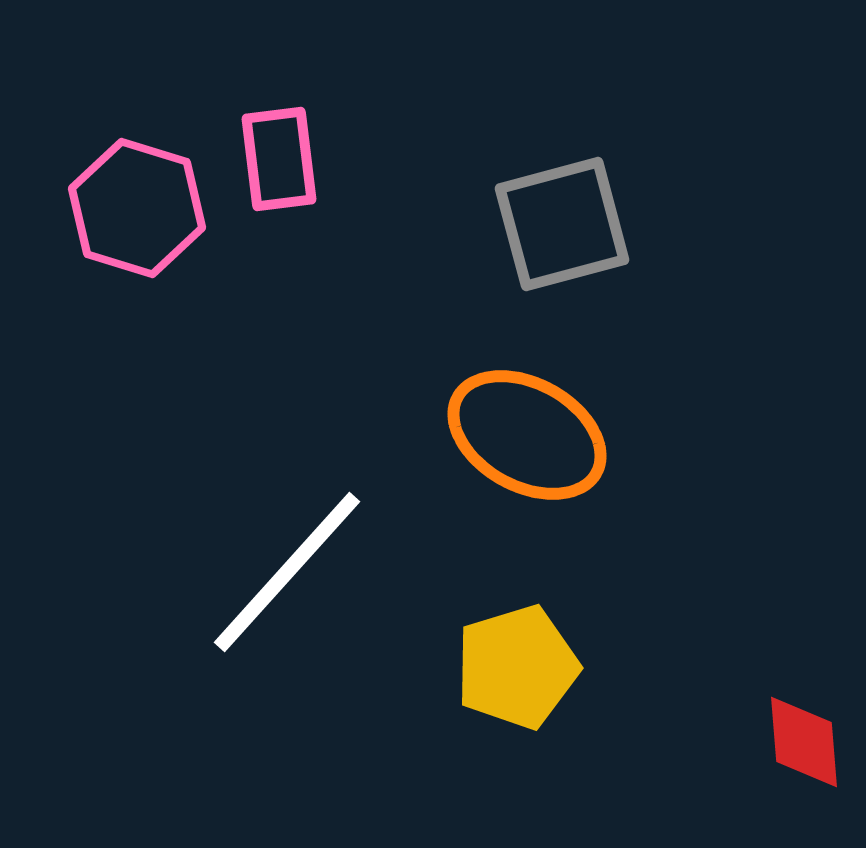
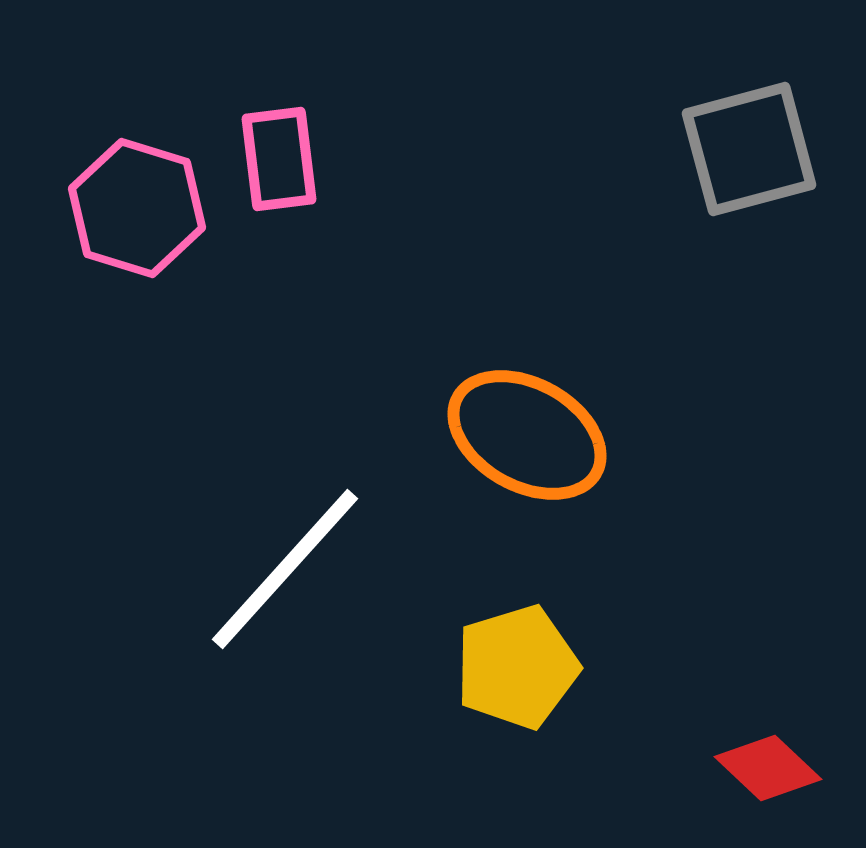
gray square: moved 187 px right, 75 px up
white line: moved 2 px left, 3 px up
red diamond: moved 36 px left, 26 px down; rotated 42 degrees counterclockwise
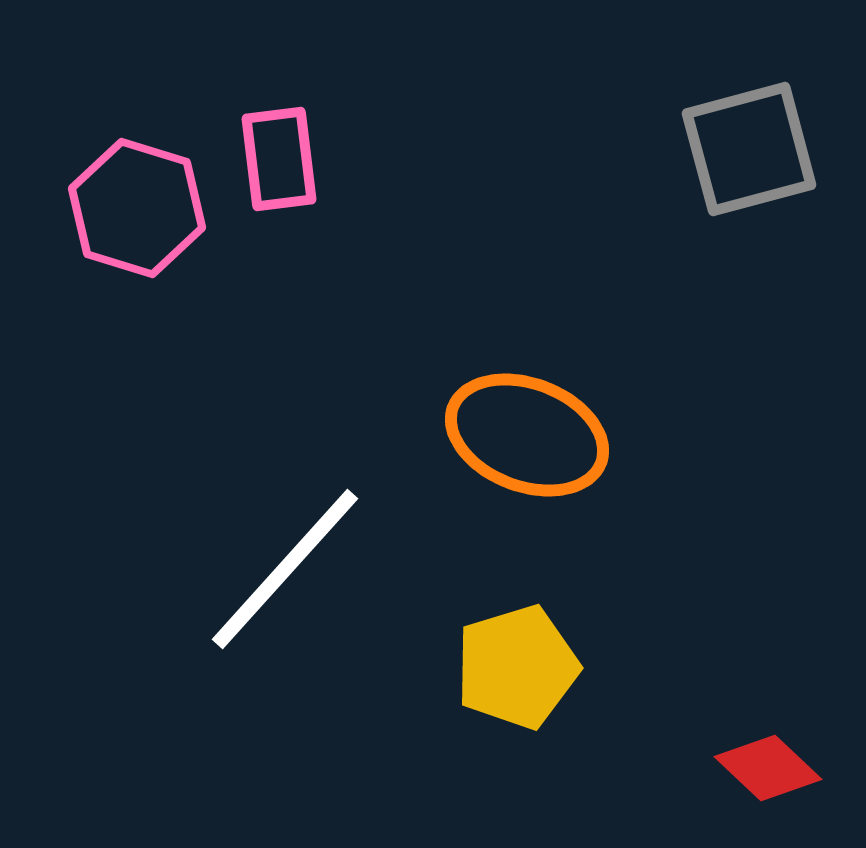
orange ellipse: rotated 8 degrees counterclockwise
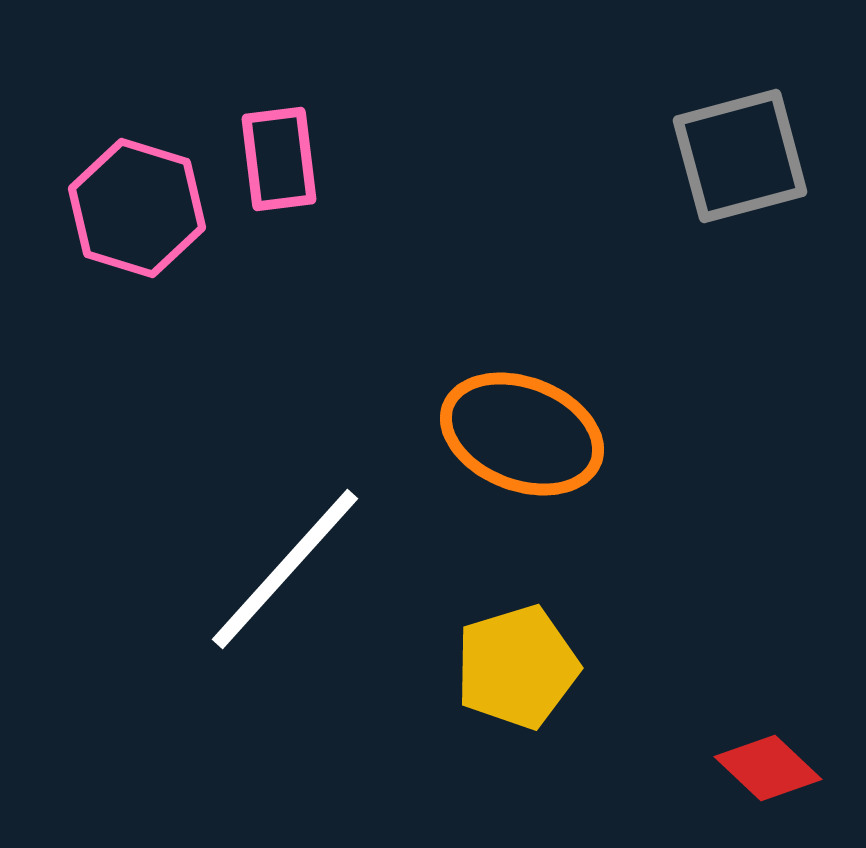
gray square: moved 9 px left, 7 px down
orange ellipse: moved 5 px left, 1 px up
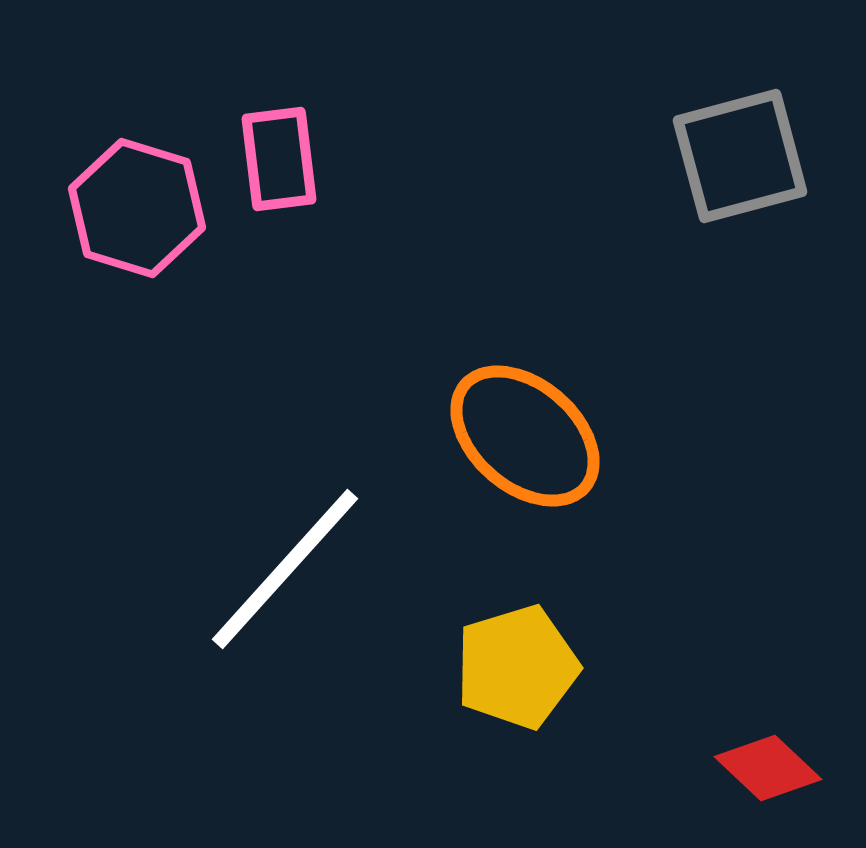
orange ellipse: moved 3 px right, 2 px down; rotated 20 degrees clockwise
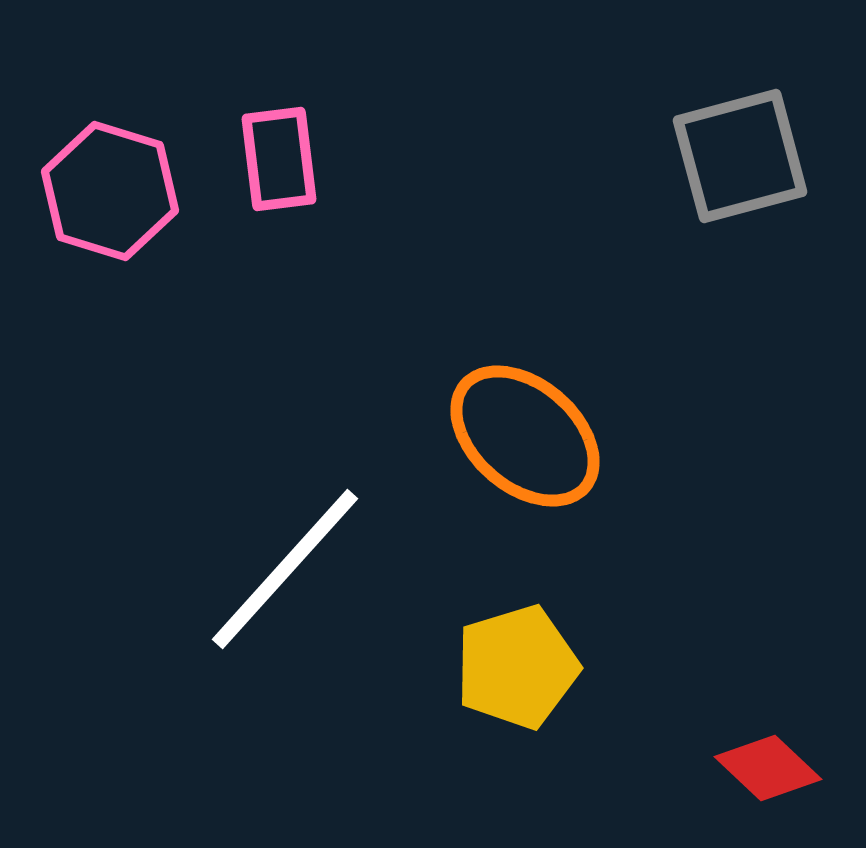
pink hexagon: moved 27 px left, 17 px up
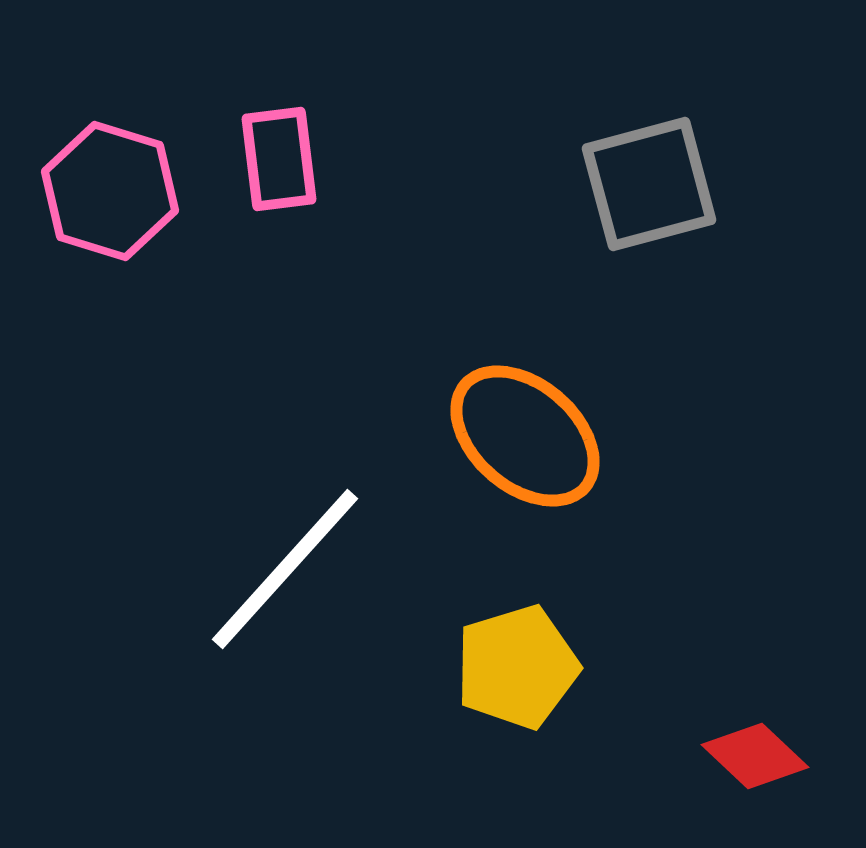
gray square: moved 91 px left, 28 px down
red diamond: moved 13 px left, 12 px up
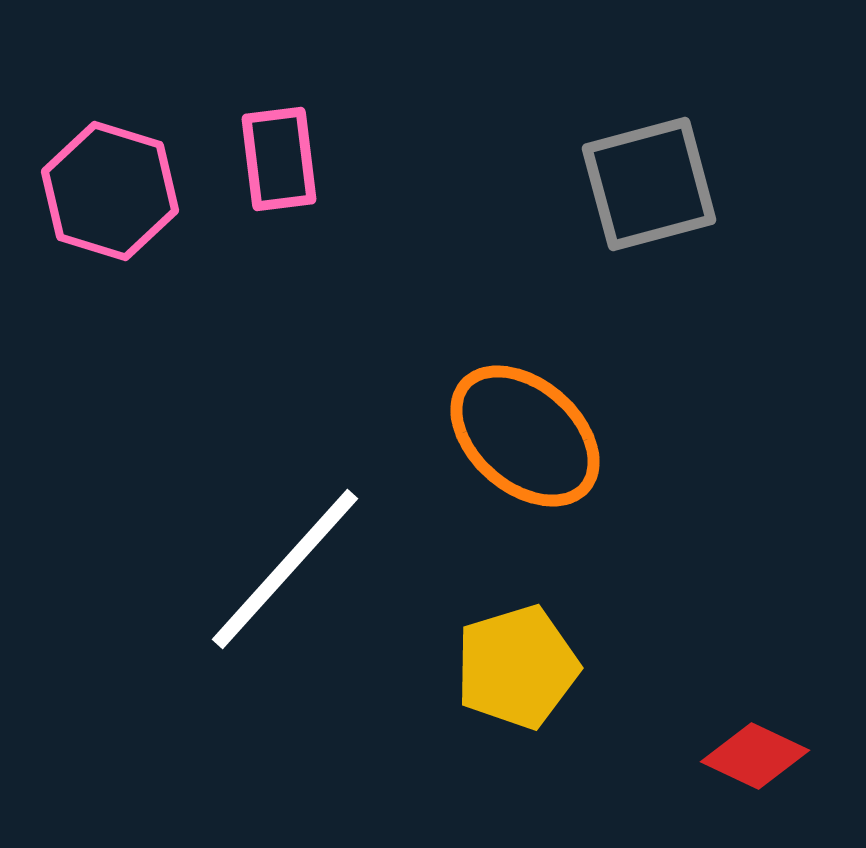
red diamond: rotated 18 degrees counterclockwise
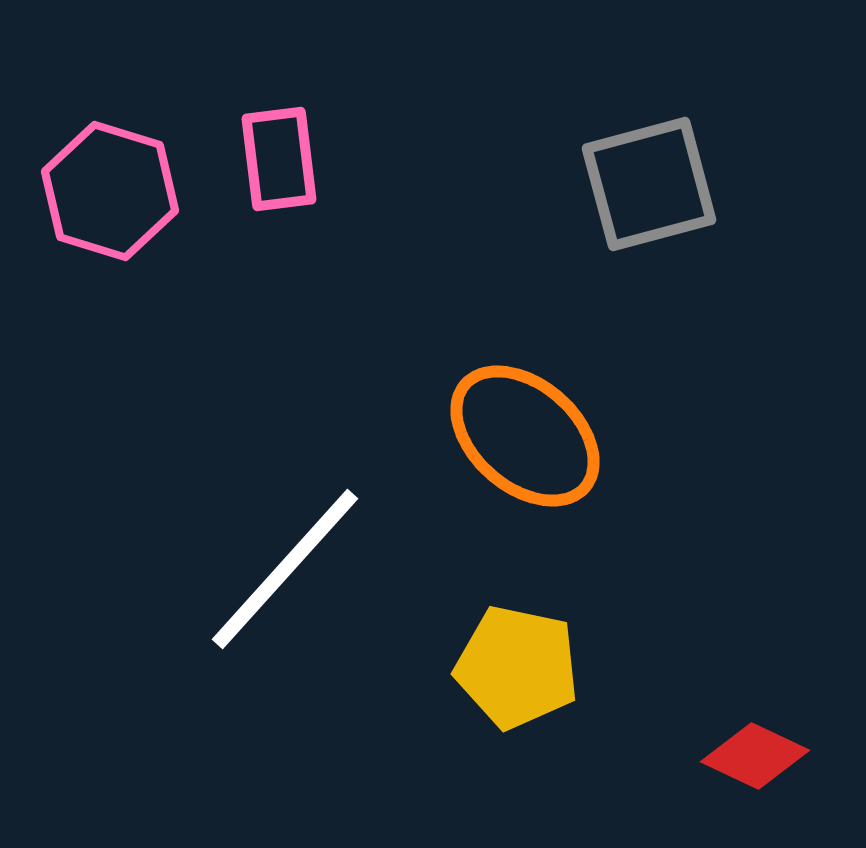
yellow pentagon: rotated 29 degrees clockwise
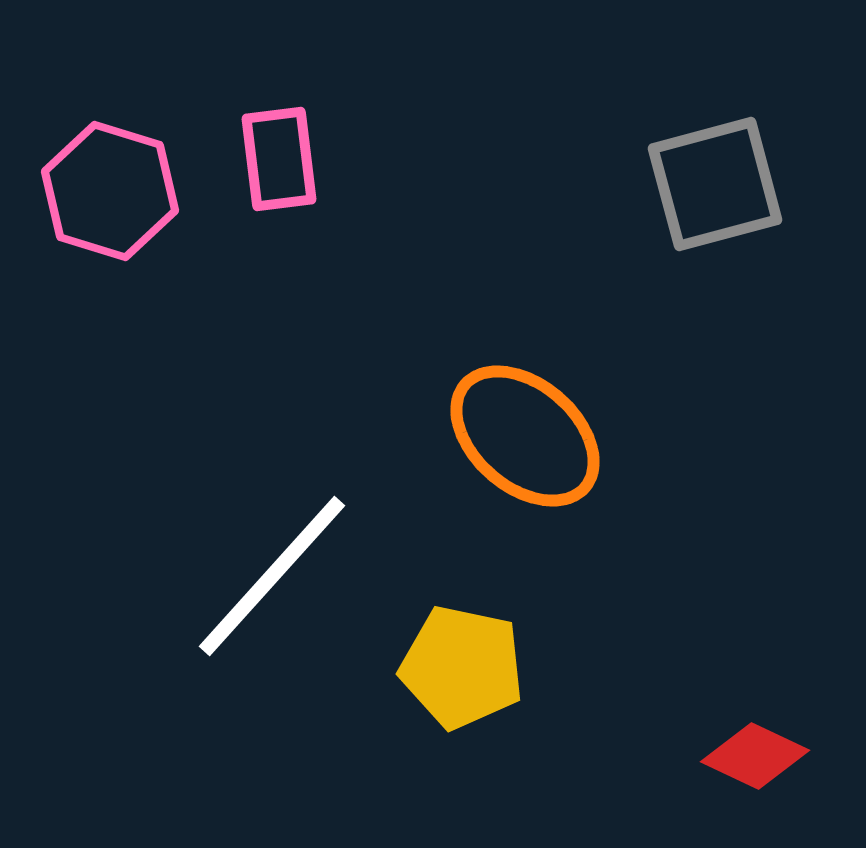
gray square: moved 66 px right
white line: moved 13 px left, 7 px down
yellow pentagon: moved 55 px left
